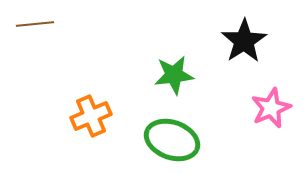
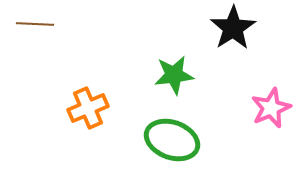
brown line: rotated 9 degrees clockwise
black star: moved 11 px left, 13 px up
orange cross: moved 3 px left, 8 px up
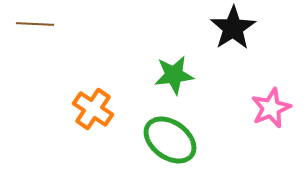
orange cross: moved 5 px right, 1 px down; rotated 33 degrees counterclockwise
green ellipse: moved 2 px left; rotated 16 degrees clockwise
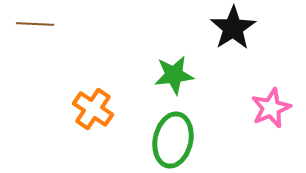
green ellipse: moved 3 px right; rotated 66 degrees clockwise
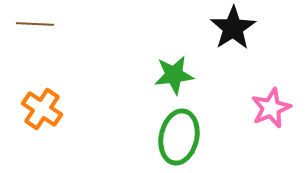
orange cross: moved 51 px left
green ellipse: moved 6 px right, 3 px up
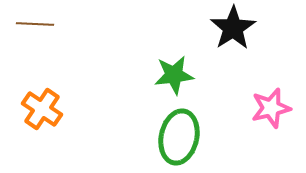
pink star: rotated 9 degrees clockwise
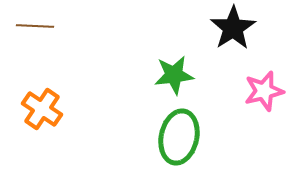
brown line: moved 2 px down
pink star: moved 7 px left, 17 px up
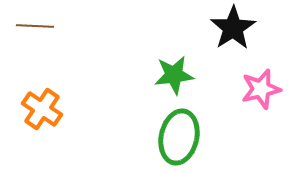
pink star: moved 3 px left, 2 px up
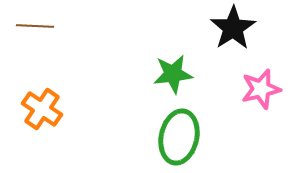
green star: moved 1 px left, 1 px up
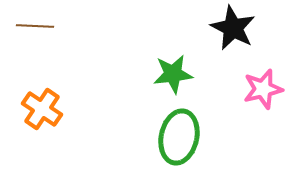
black star: rotated 12 degrees counterclockwise
pink star: moved 2 px right
